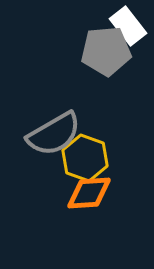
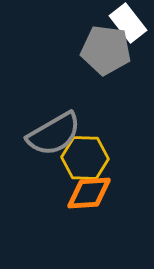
white rectangle: moved 3 px up
gray pentagon: moved 1 px up; rotated 12 degrees clockwise
yellow hexagon: rotated 18 degrees counterclockwise
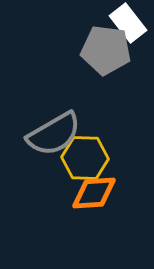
orange diamond: moved 5 px right
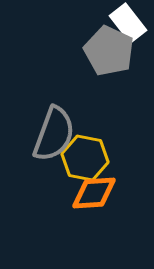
gray pentagon: moved 3 px right, 1 px down; rotated 18 degrees clockwise
gray semicircle: rotated 40 degrees counterclockwise
yellow hexagon: rotated 9 degrees clockwise
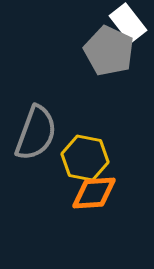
gray semicircle: moved 18 px left, 1 px up
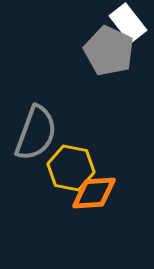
yellow hexagon: moved 14 px left, 10 px down
